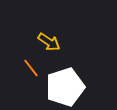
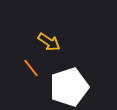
white pentagon: moved 4 px right
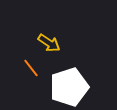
yellow arrow: moved 1 px down
